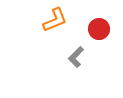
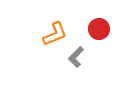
orange L-shape: moved 14 px down
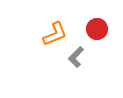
red circle: moved 2 px left
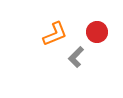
red circle: moved 3 px down
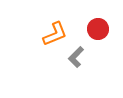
red circle: moved 1 px right, 3 px up
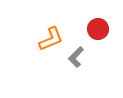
orange L-shape: moved 4 px left, 5 px down
